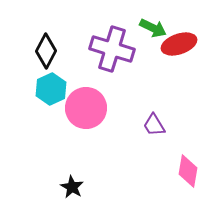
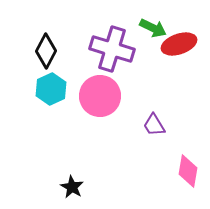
pink circle: moved 14 px right, 12 px up
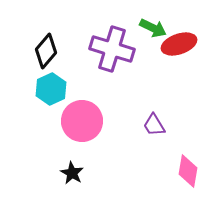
black diamond: rotated 12 degrees clockwise
pink circle: moved 18 px left, 25 px down
black star: moved 14 px up
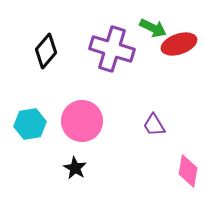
cyan hexagon: moved 21 px left, 35 px down; rotated 16 degrees clockwise
black star: moved 3 px right, 5 px up
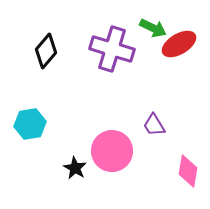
red ellipse: rotated 12 degrees counterclockwise
pink circle: moved 30 px right, 30 px down
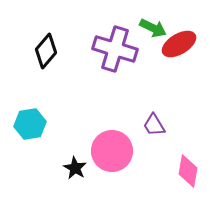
purple cross: moved 3 px right
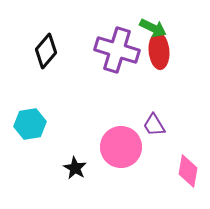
red ellipse: moved 20 px left, 7 px down; rotated 64 degrees counterclockwise
purple cross: moved 2 px right, 1 px down
pink circle: moved 9 px right, 4 px up
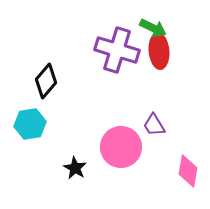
black diamond: moved 30 px down
